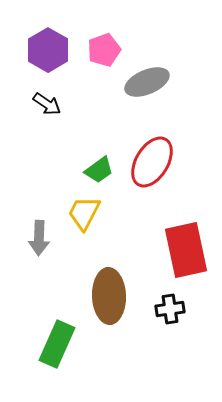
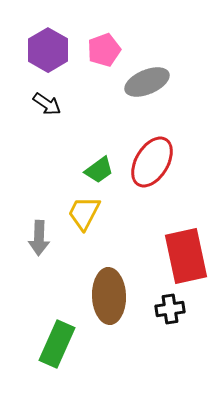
red rectangle: moved 6 px down
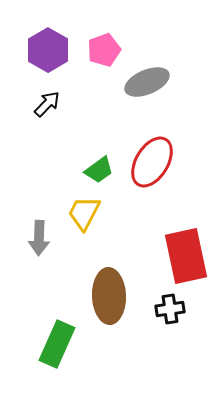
black arrow: rotated 80 degrees counterclockwise
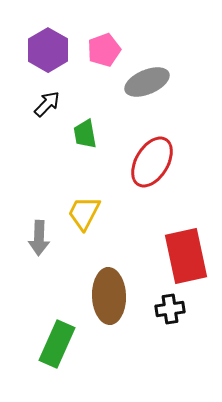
green trapezoid: moved 14 px left, 36 px up; rotated 116 degrees clockwise
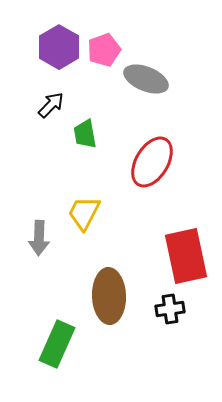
purple hexagon: moved 11 px right, 3 px up
gray ellipse: moved 1 px left, 3 px up; rotated 45 degrees clockwise
black arrow: moved 4 px right, 1 px down
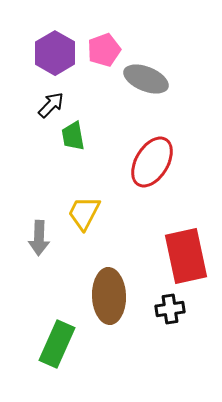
purple hexagon: moved 4 px left, 6 px down
green trapezoid: moved 12 px left, 2 px down
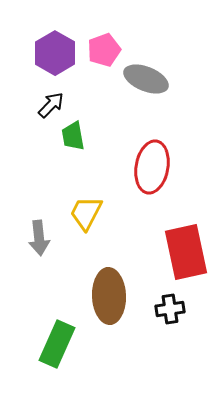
red ellipse: moved 5 px down; rotated 21 degrees counterclockwise
yellow trapezoid: moved 2 px right
gray arrow: rotated 8 degrees counterclockwise
red rectangle: moved 4 px up
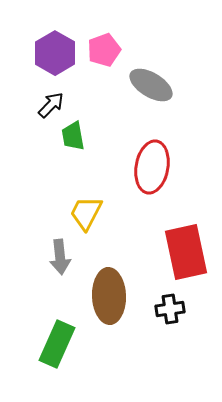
gray ellipse: moved 5 px right, 6 px down; rotated 9 degrees clockwise
gray arrow: moved 21 px right, 19 px down
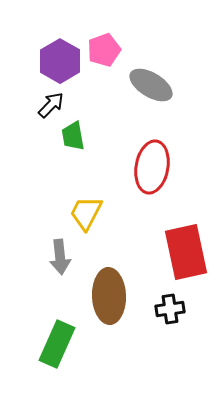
purple hexagon: moved 5 px right, 8 px down
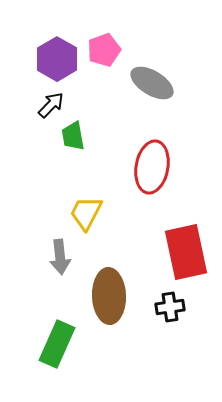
purple hexagon: moved 3 px left, 2 px up
gray ellipse: moved 1 px right, 2 px up
black cross: moved 2 px up
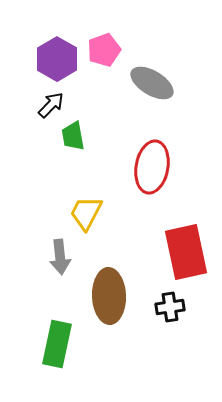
green rectangle: rotated 12 degrees counterclockwise
